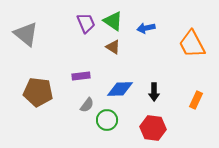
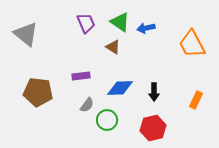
green triangle: moved 7 px right, 1 px down
blue diamond: moved 1 px up
red hexagon: rotated 20 degrees counterclockwise
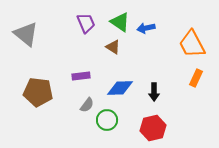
orange rectangle: moved 22 px up
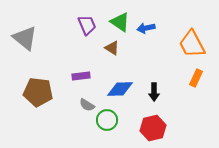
purple trapezoid: moved 1 px right, 2 px down
gray triangle: moved 1 px left, 4 px down
brown triangle: moved 1 px left, 1 px down
blue diamond: moved 1 px down
gray semicircle: rotated 84 degrees clockwise
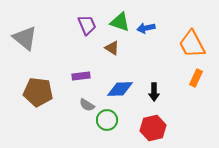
green triangle: rotated 15 degrees counterclockwise
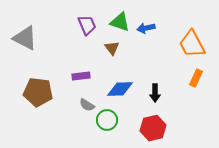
gray triangle: rotated 12 degrees counterclockwise
brown triangle: rotated 21 degrees clockwise
black arrow: moved 1 px right, 1 px down
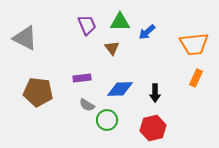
green triangle: rotated 20 degrees counterclockwise
blue arrow: moved 1 px right, 4 px down; rotated 30 degrees counterclockwise
orange trapezoid: moved 2 px right; rotated 68 degrees counterclockwise
purple rectangle: moved 1 px right, 2 px down
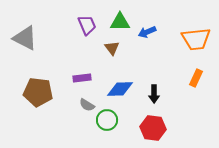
blue arrow: rotated 18 degrees clockwise
orange trapezoid: moved 2 px right, 5 px up
black arrow: moved 1 px left, 1 px down
red hexagon: rotated 20 degrees clockwise
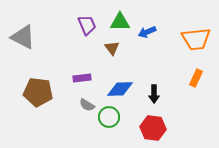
gray triangle: moved 2 px left, 1 px up
green circle: moved 2 px right, 3 px up
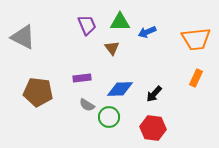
black arrow: rotated 42 degrees clockwise
